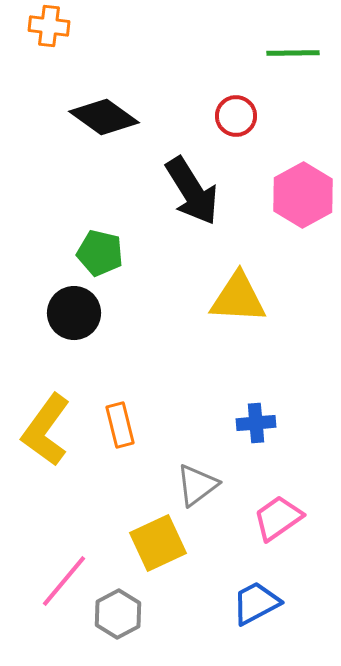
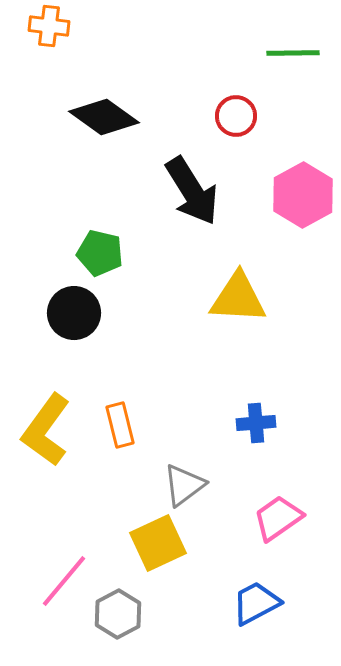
gray triangle: moved 13 px left
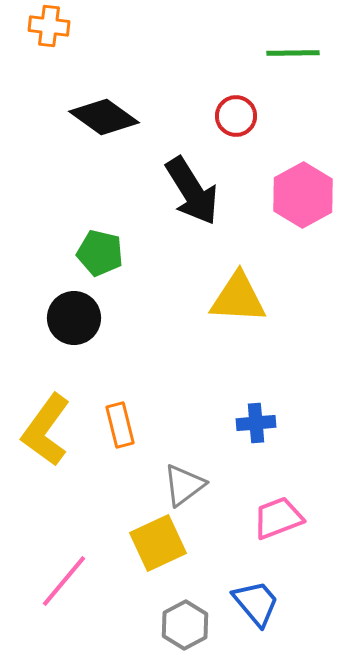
black circle: moved 5 px down
pink trapezoid: rotated 14 degrees clockwise
blue trapezoid: rotated 78 degrees clockwise
gray hexagon: moved 67 px right, 11 px down
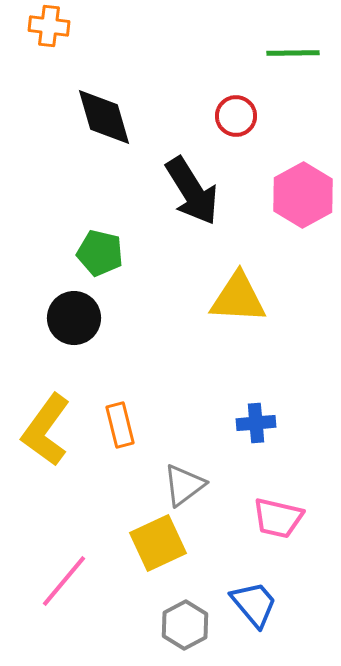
black diamond: rotated 38 degrees clockwise
pink trapezoid: rotated 146 degrees counterclockwise
blue trapezoid: moved 2 px left, 1 px down
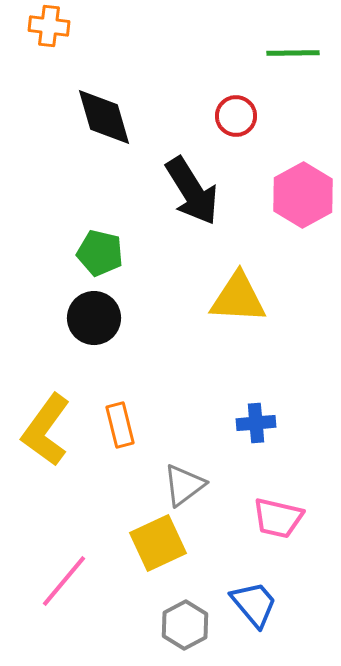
black circle: moved 20 px right
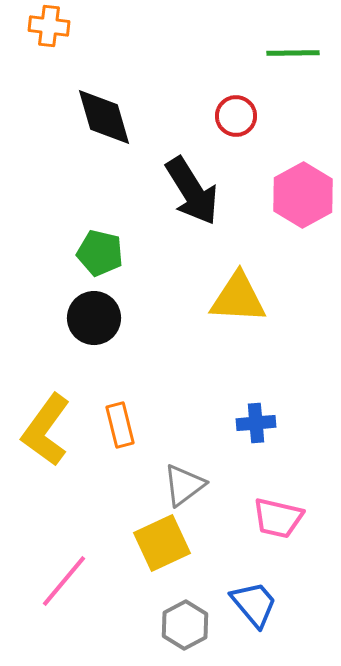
yellow square: moved 4 px right
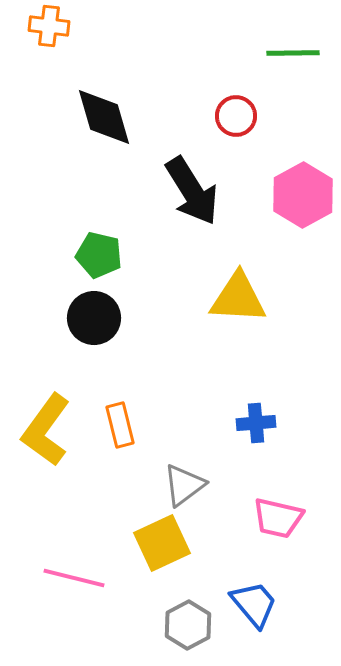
green pentagon: moved 1 px left, 2 px down
pink line: moved 10 px right, 3 px up; rotated 64 degrees clockwise
gray hexagon: moved 3 px right
